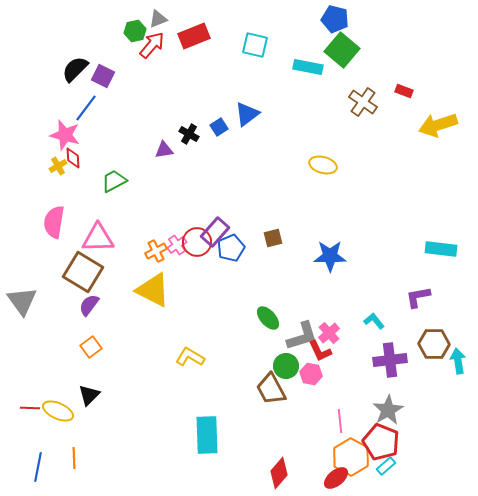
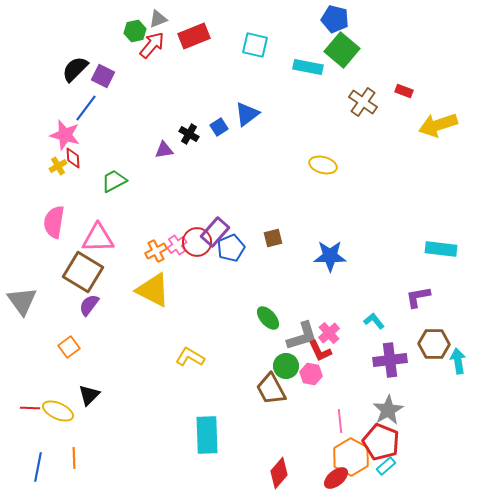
orange square at (91, 347): moved 22 px left
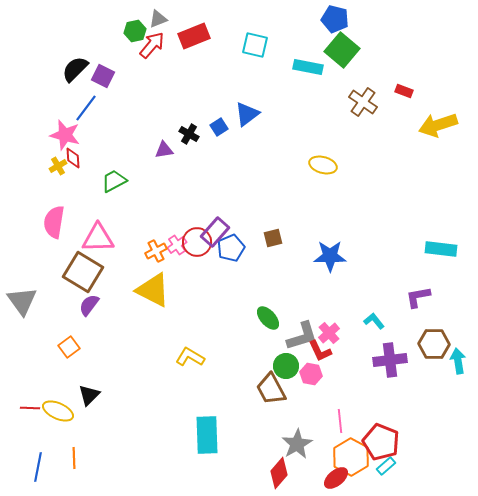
gray star at (388, 410): moved 91 px left, 34 px down
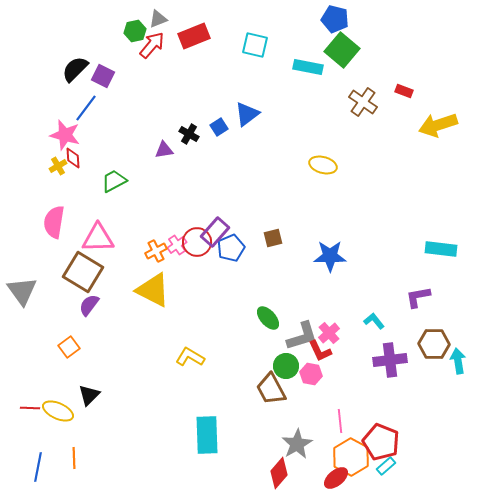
gray triangle at (22, 301): moved 10 px up
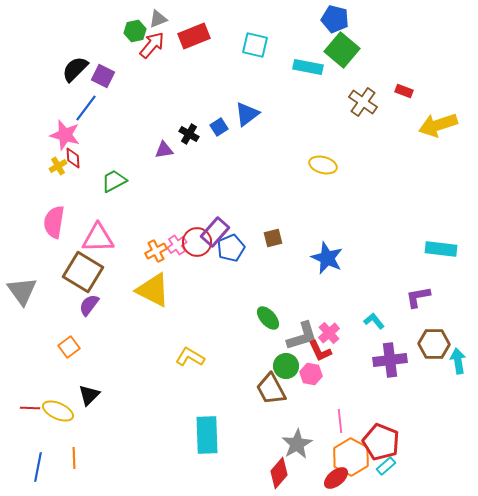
blue star at (330, 256): moved 3 px left, 2 px down; rotated 24 degrees clockwise
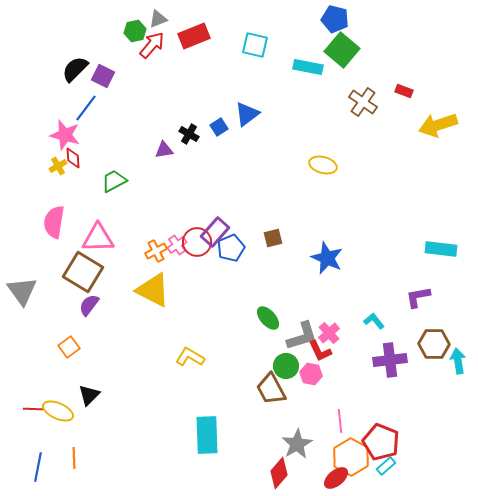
red line at (30, 408): moved 3 px right, 1 px down
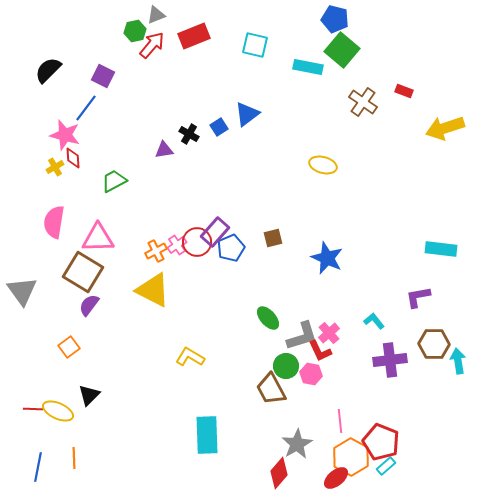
gray triangle at (158, 19): moved 2 px left, 4 px up
black semicircle at (75, 69): moved 27 px left, 1 px down
yellow arrow at (438, 125): moved 7 px right, 3 px down
yellow cross at (58, 166): moved 3 px left, 1 px down
